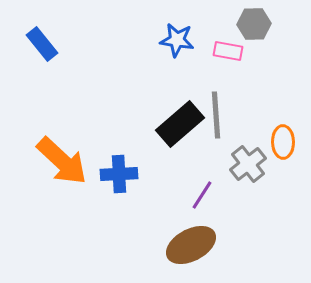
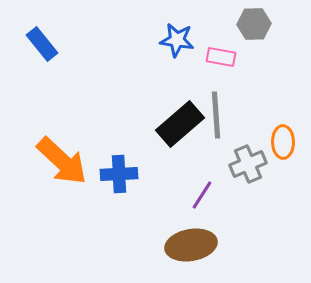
pink rectangle: moved 7 px left, 6 px down
gray cross: rotated 15 degrees clockwise
brown ellipse: rotated 18 degrees clockwise
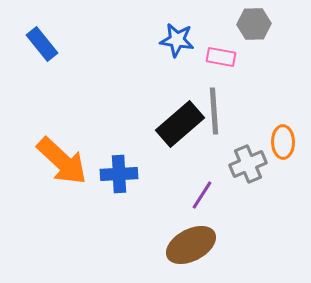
gray line: moved 2 px left, 4 px up
brown ellipse: rotated 18 degrees counterclockwise
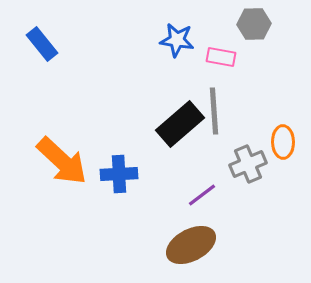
purple line: rotated 20 degrees clockwise
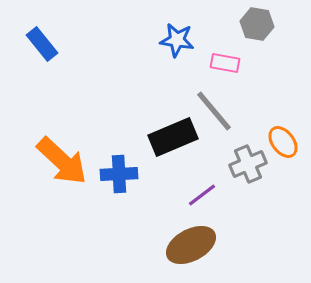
gray hexagon: moved 3 px right; rotated 12 degrees clockwise
pink rectangle: moved 4 px right, 6 px down
gray line: rotated 36 degrees counterclockwise
black rectangle: moved 7 px left, 13 px down; rotated 18 degrees clockwise
orange ellipse: rotated 36 degrees counterclockwise
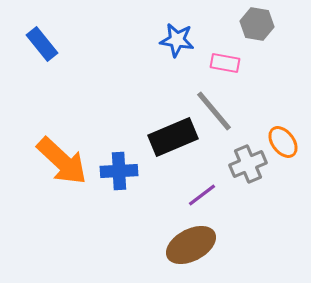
blue cross: moved 3 px up
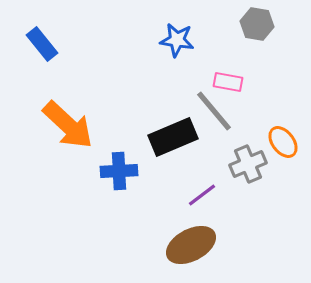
pink rectangle: moved 3 px right, 19 px down
orange arrow: moved 6 px right, 36 px up
